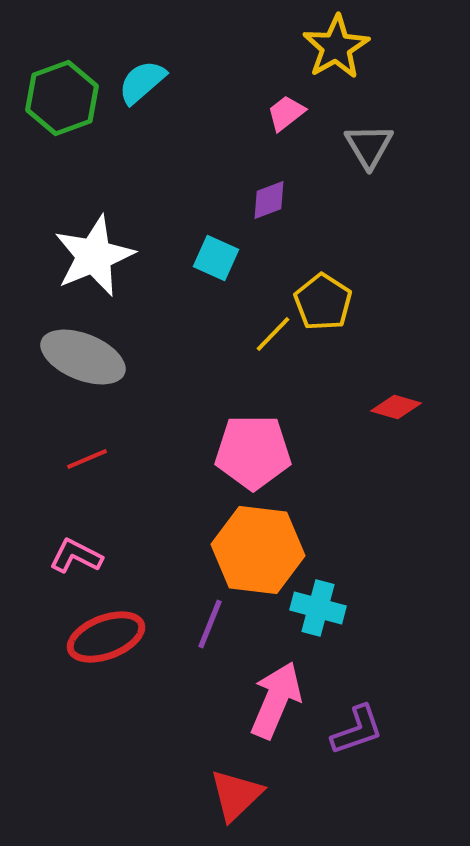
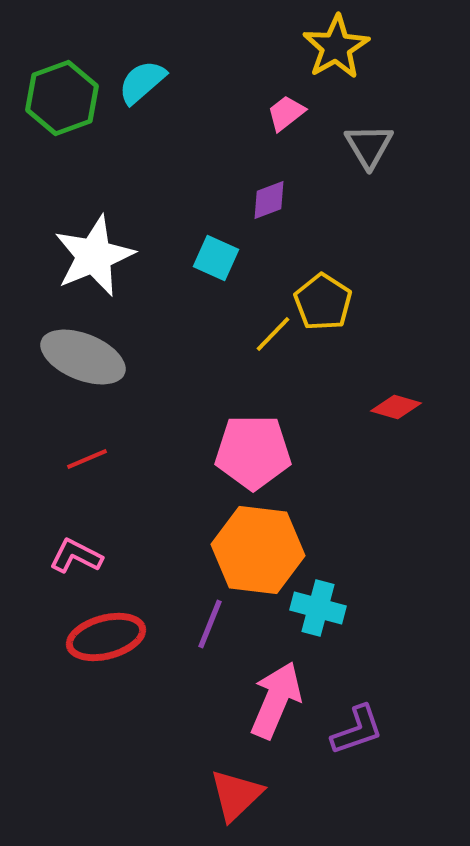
red ellipse: rotated 6 degrees clockwise
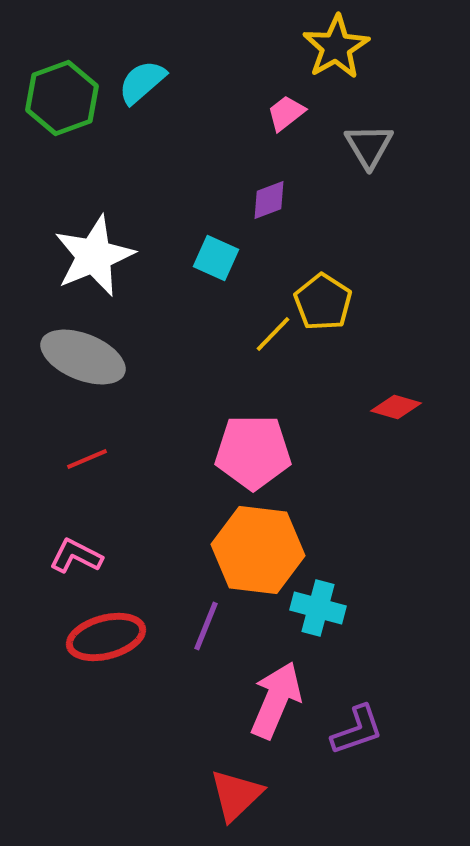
purple line: moved 4 px left, 2 px down
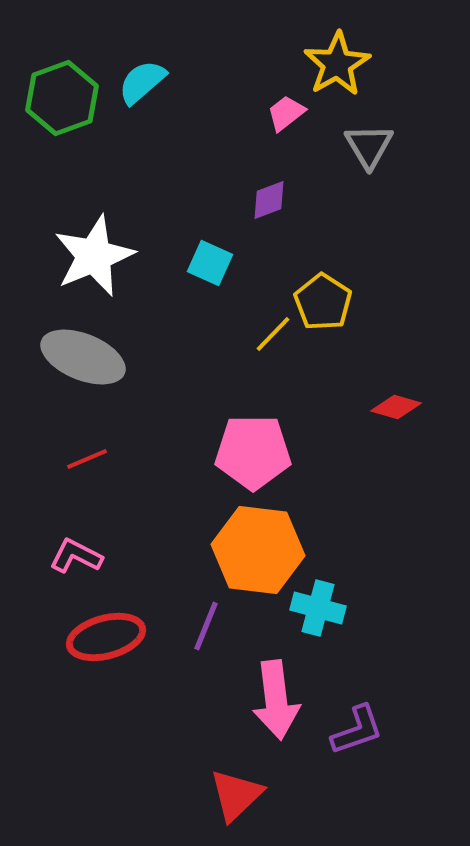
yellow star: moved 1 px right, 17 px down
cyan square: moved 6 px left, 5 px down
pink arrow: rotated 150 degrees clockwise
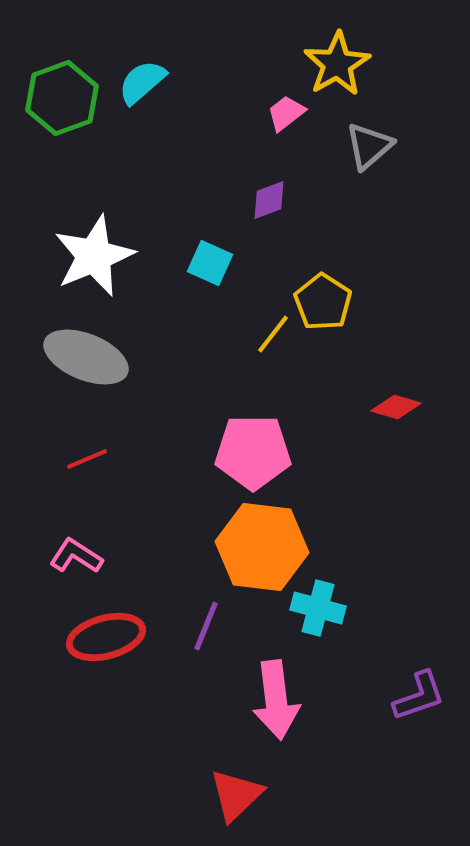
gray triangle: rotated 20 degrees clockwise
yellow line: rotated 6 degrees counterclockwise
gray ellipse: moved 3 px right
orange hexagon: moved 4 px right, 3 px up
pink L-shape: rotated 6 degrees clockwise
purple L-shape: moved 62 px right, 34 px up
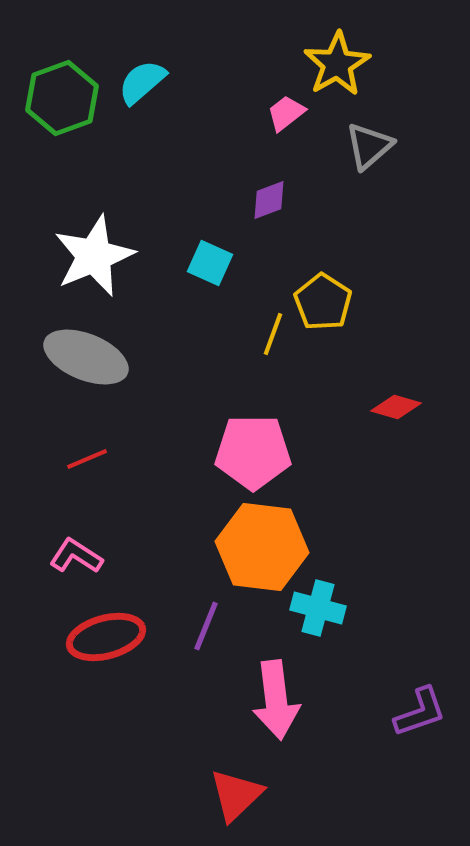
yellow line: rotated 18 degrees counterclockwise
purple L-shape: moved 1 px right, 16 px down
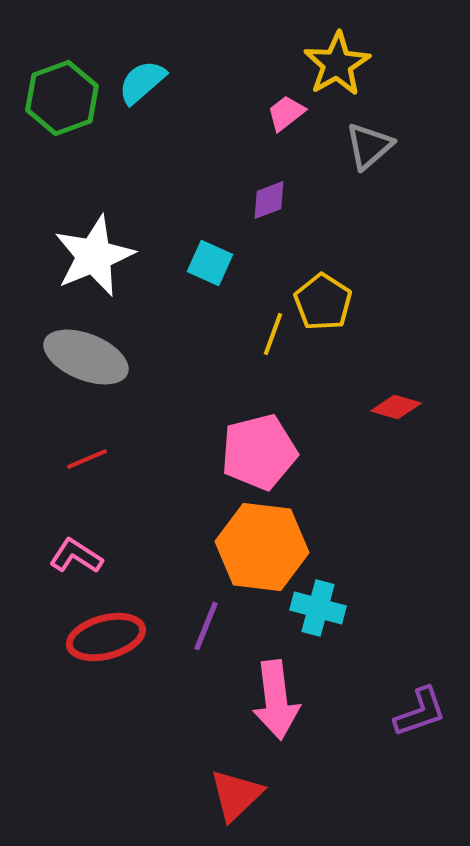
pink pentagon: moved 6 px right; rotated 14 degrees counterclockwise
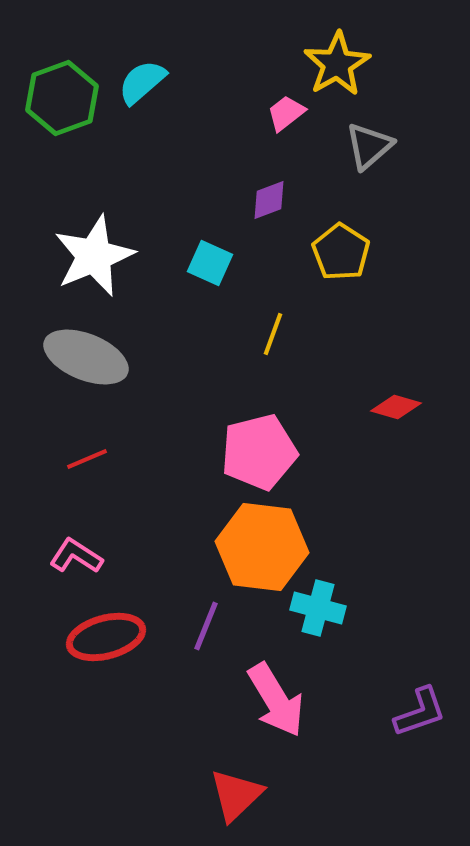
yellow pentagon: moved 18 px right, 50 px up
pink arrow: rotated 24 degrees counterclockwise
